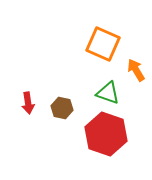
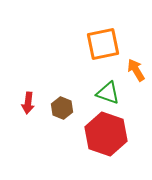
orange square: rotated 36 degrees counterclockwise
red arrow: rotated 15 degrees clockwise
brown hexagon: rotated 10 degrees clockwise
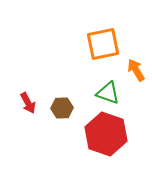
red arrow: rotated 35 degrees counterclockwise
brown hexagon: rotated 25 degrees counterclockwise
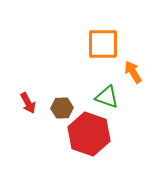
orange square: rotated 12 degrees clockwise
orange arrow: moved 3 px left, 2 px down
green triangle: moved 1 px left, 4 px down
red hexagon: moved 17 px left
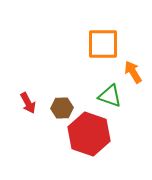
green triangle: moved 3 px right, 1 px up
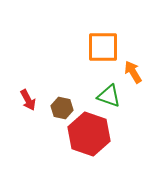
orange square: moved 3 px down
green triangle: moved 1 px left
red arrow: moved 3 px up
brown hexagon: rotated 15 degrees clockwise
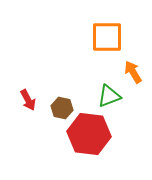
orange square: moved 4 px right, 10 px up
green triangle: rotated 40 degrees counterclockwise
red hexagon: rotated 12 degrees counterclockwise
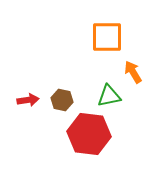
green triangle: rotated 10 degrees clockwise
red arrow: rotated 70 degrees counterclockwise
brown hexagon: moved 8 px up
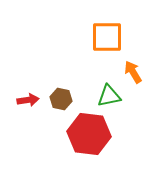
brown hexagon: moved 1 px left, 1 px up
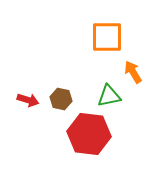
red arrow: rotated 25 degrees clockwise
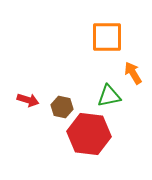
orange arrow: moved 1 px down
brown hexagon: moved 1 px right, 8 px down
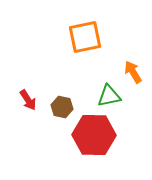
orange square: moved 22 px left; rotated 12 degrees counterclockwise
orange arrow: moved 1 px up
red arrow: rotated 40 degrees clockwise
red hexagon: moved 5 px right, 1 px down; rotated 6 degrees counterclockwise
